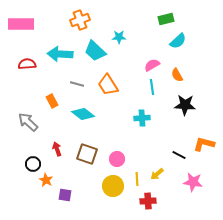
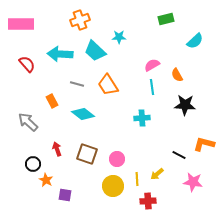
cyan semicircle: moved 17 px right
red semicircle: rotated 54 degrees clockwise
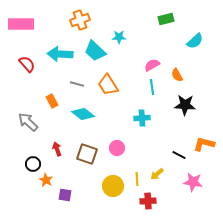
pink circle: moved 11 px up
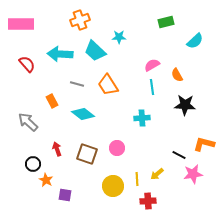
green rectangle: moved 3 px down
pink star: moved 8 px up; rotated 18 degrees counterclockwise
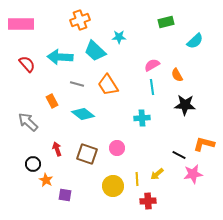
cyan arrow: moved 3 px down
